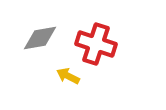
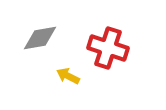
red cross: moved 12 px right, 4 px down
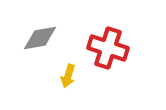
yellow arrow: rotated 100 degrees counterclockwise
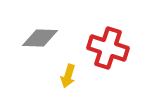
gray diamond: rotated 12 degrees clockwise
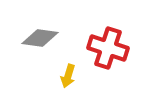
gray diamond: rotated 6 degrees clockwise
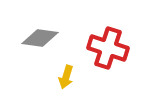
yellow arrow: moved 2 px left, 1 px down
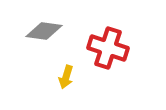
gray diamond: moved 4 px right, 7 px up
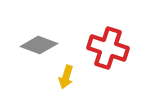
gray diamond: moved 5 px left, 14 px down; rotated 12 degrees clockwise
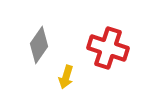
gray diamond: rotated 75 degrees counterclockwise
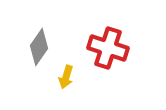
gray diamond: moved 2 px down
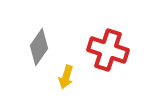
red cross: moved 2 px down
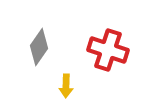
yellow arrow: moved 9 px down; rotated 15 degrees counterclockwise
